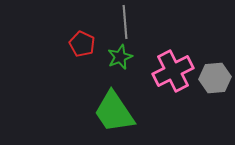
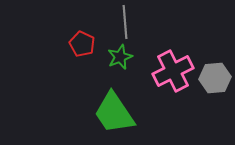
green trapezoid: moved 1 px down
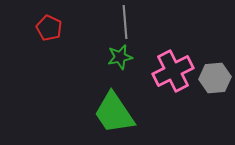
red pentagon: moved 33 px left, 16 px up
green star: rotated 10 degrees clockwise
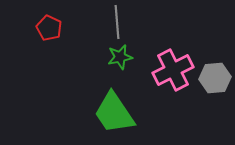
gray line: moved 8 px left
pink cross: moved 1 px up
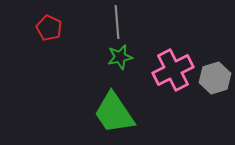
gray hexagon: rotated 12 degrees counterclockwise
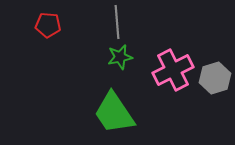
red pentagon: moved 1 px left, 3 px up; rotated 20 degrees counterclockwise
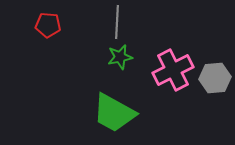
gray line: rotated 8 degrees clockwise
gray hexagon: rotated 12 degrees clockwise
green trapezoid: rotated 27 degrees counterclockwise
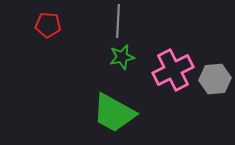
gray line: moved 1 px right, 1 px up
green star: moved 2 px right
gray hexagon: moved 1 px down
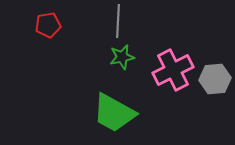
red pentagon: rotated 15 degrees counterclockwise
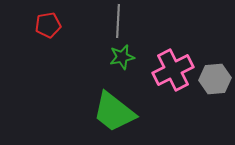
green trapezoid: moved 1 px up; rotated 9 degrees clockwise
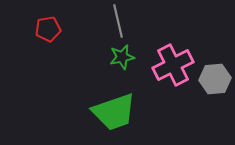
gray line: rotated 16 degrees counterclockwise
red pentagon: moved 4 px down
pink cross: moved 5 px up
green trapezoid: rotated 57 degrees counterclockwise
